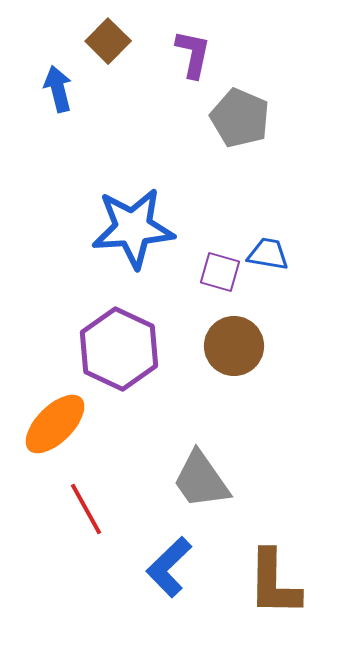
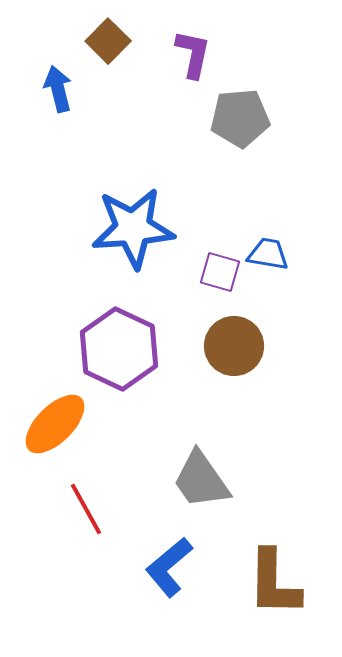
gray pentagon: rotated 28 degrees counterclockwise
blue L-shape: rotated 4 degrees clockwise
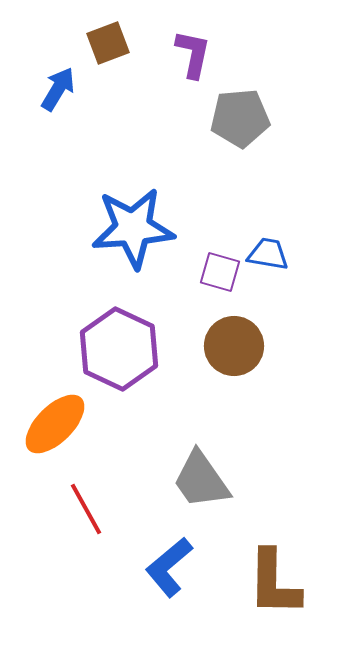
brown square: moved 2 px down; rotated 24 degrees clockwise
blue arrow: rotated 45 degrees clockwise
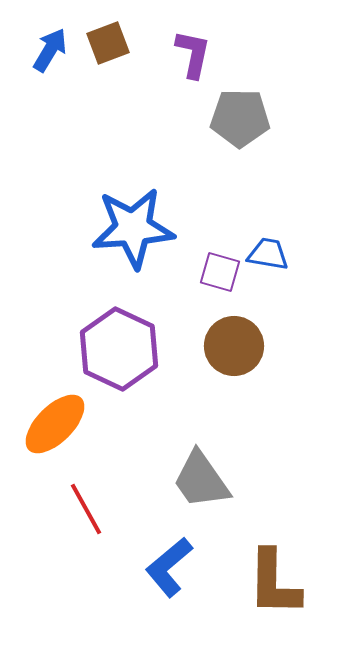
blue arrow: moved 8 px left, 39 px up
gray pentagon: rotated 6 degrees clockwise
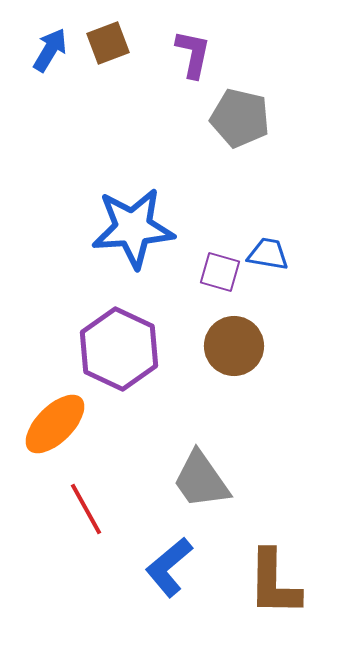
gray pentagon: rotated 12 degrees clockwise
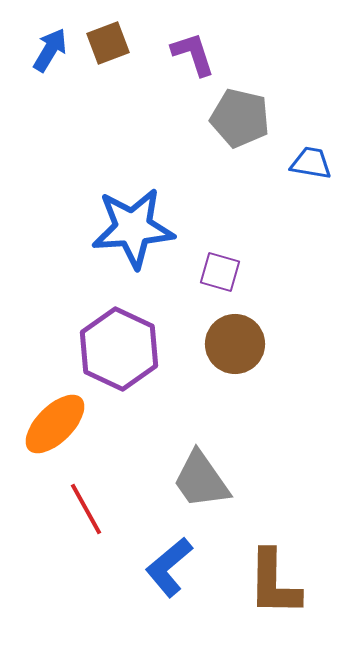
purple L-shape: rotated 30 degrees counterclockwise
blue trapezoid: moved 43 px right, 91 px up
brown circle: moved 1 px right, 2 px up
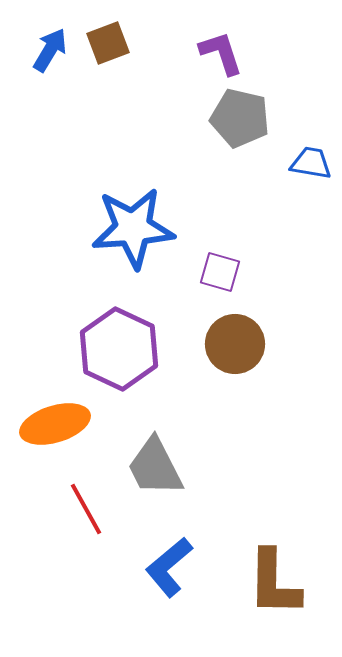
purple L-shape: moved 28 px right, 1 px up
orange ellipse: rotated 28 degrees clockwise
gray trapezoid: moved 46 px left, 13 px up; rotated 8 degrees clockwise
